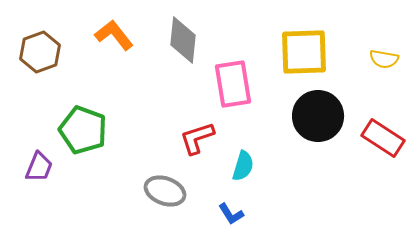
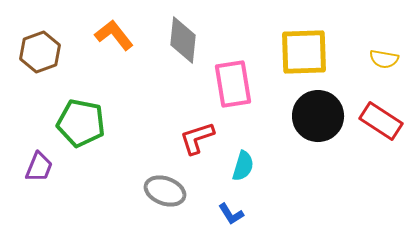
green pentagon: moved 2 px left, 7 px up; rotated 9 degrees counterclockwise
red rectangle: moved 2 px left, 17 px up
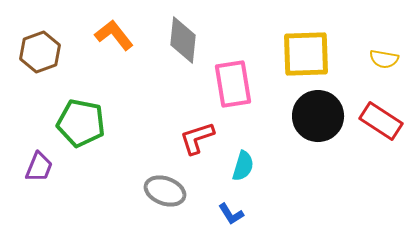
yellow square: moved 2 px right, 2 px down
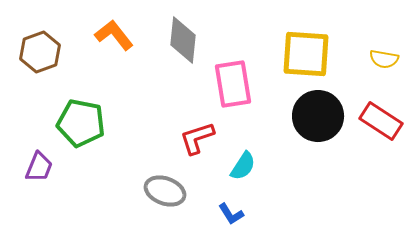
yellow square: rotated 6 degrees clockwise
cyan semicircle: rotated 16 degrees clockwise
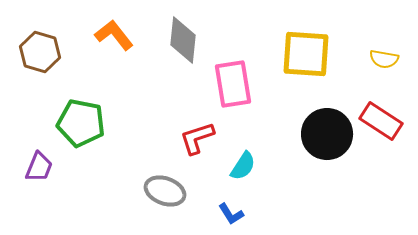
brown hexagon: rotated 24 degrees counterclockwise
black circle: moved 9 px right, 18 px down
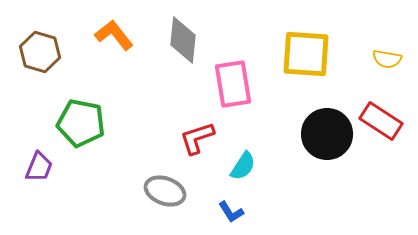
yellow semicircle: moved 3 px right
blue L-shape: moved 2 px up
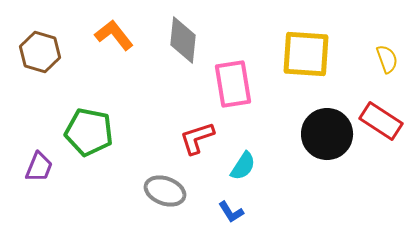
yellow semicircle: rotated 120 degrees counterclockwise
green pentagon: moved 8 px right, 9 px down
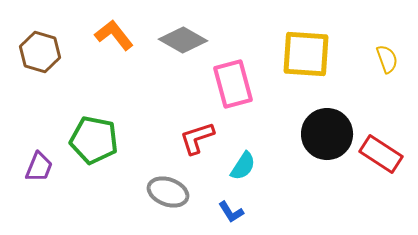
gray diamond: rotated 66 degrees counterclockwise
pink rectangle: rotated 6 degrees counterclockwise
red rectangle: moved 33 px down
green pentagon: moved 5 px right, 8 px down
gray ellipse: moved 3 px right, 1 px down
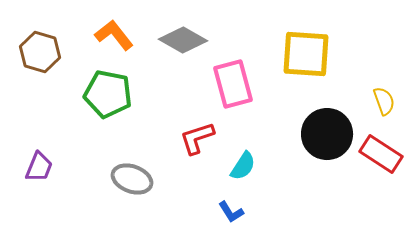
yellow semicircle: moved 3 px left, 42 px down
green pentagon: moved 14 px right, 46 px up
gray ellipse: moved 36 px left, 13 px up
